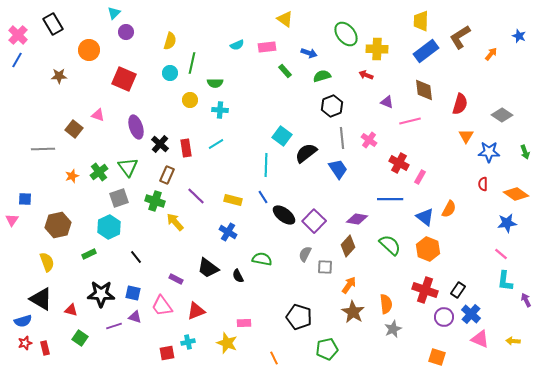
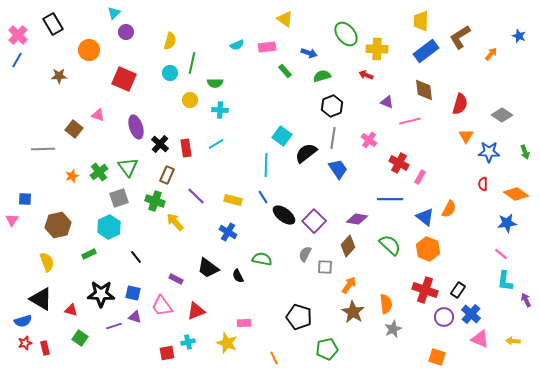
gray line at (342, 138): moved 9 px left; rotated 15 degrees clockwise
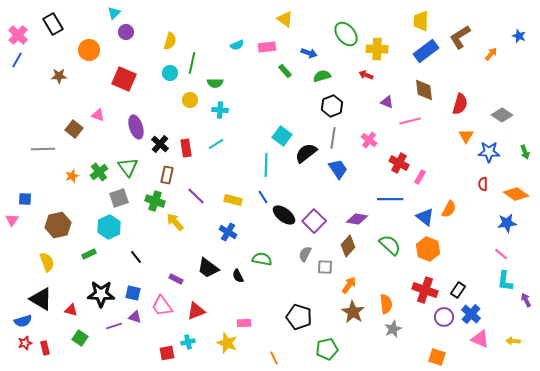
brown rectangle at (167, 175): rotated 12 degrees counterclockwise
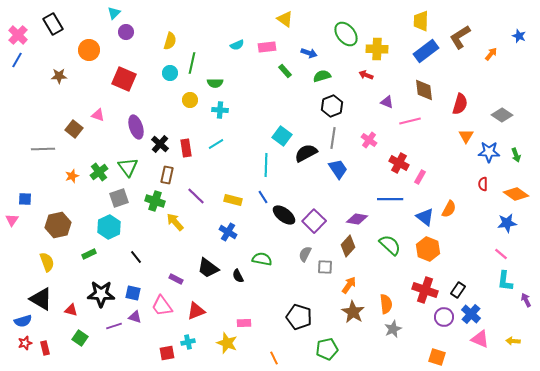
green arrow at (525, 152): moved 9 px left, 3 px down
black semicircle at (306, 153): rotated 10 degrees clockwise
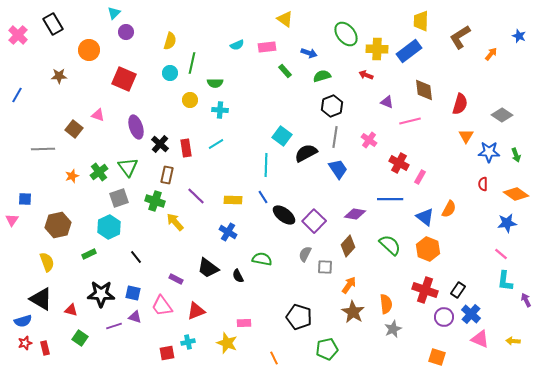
blue rectangle at (426, 51): moved 17 px left
blue line at (17, 60): moved 35 px down
gray line at (333, 138): moved 2 px right, 1 px up
yellow rectangle at (233, 200): rotated 12 degrees counterclockwise
purple diamond at (357, 219): moved 2 px left, 5 px up
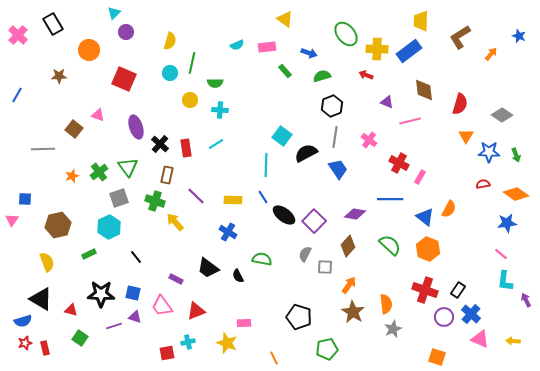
red semicircle at (483, 184): rotated 80 degrees clockwise
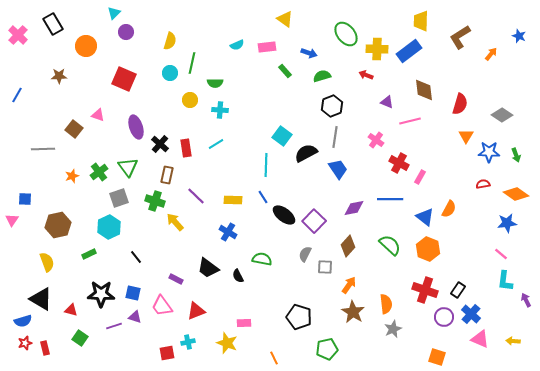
orange circle at (89, 50): moved 3 px left, 4 px up
pink cross at (369, 140): moved 7 px right
purple diamond at (355, 214): moved 1 px left, 6 px up; rotated 20 degrees counterclockwise
